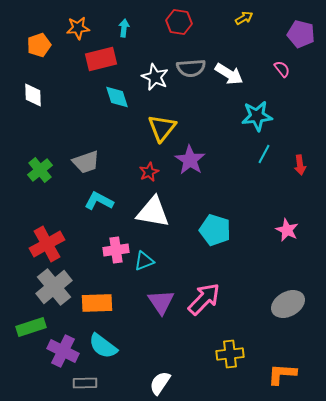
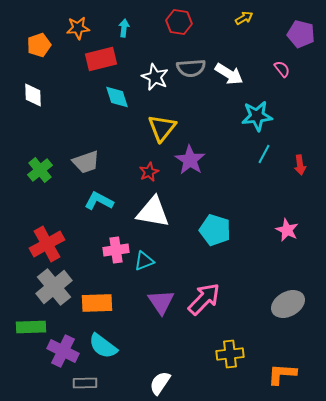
green rectangle: rotated 16 degrees clockwise
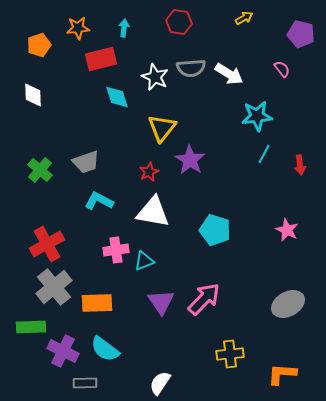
green cross: rotated 10 degrees counterclockwise
cyan semicircle: moved 2 px right, 3 px down
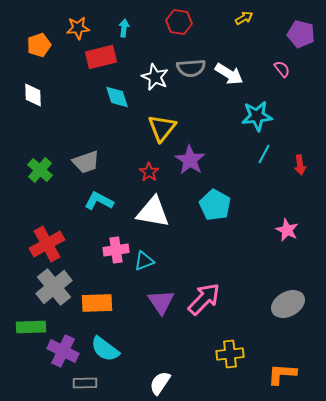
red rectangle: moved 2 px up
red star: rotated 12 degrees counterclockwise
cyan pentagon: moved 25 px up; rotated 12 degrees clockwise
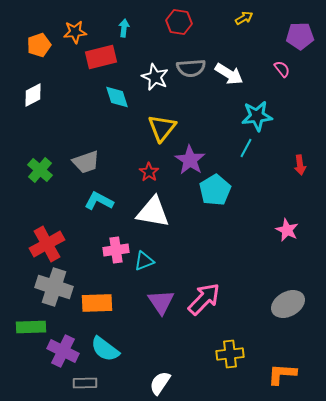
orange star: moved 3 px left, 4 px down
purple pentagon: moved 1 px left, 2 px down; rotated 16 degrees counterclockwise
white diamond: rotated 65 degrees clockwise
cyan line: moved 18 px left, 6 px up
cyan pentagon: moved 15 px up; rotated 12 degrees clockwise
gray cross: rotated 33 degrees counterclockwise
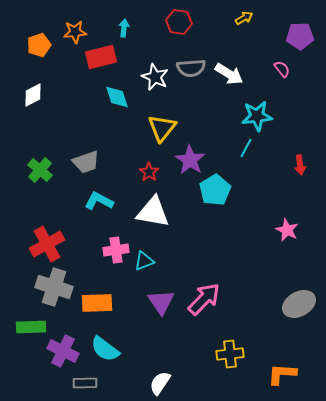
gray ellipse: moved 11 px right
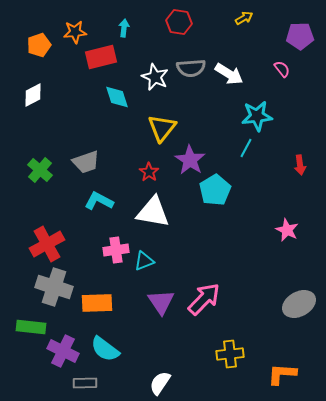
green rectangle: rotated 8 degrees clockwise
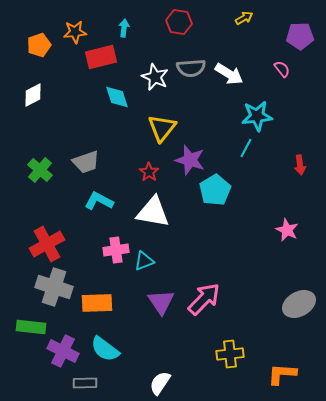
purple star: rotated 16 degrees counterclockwise
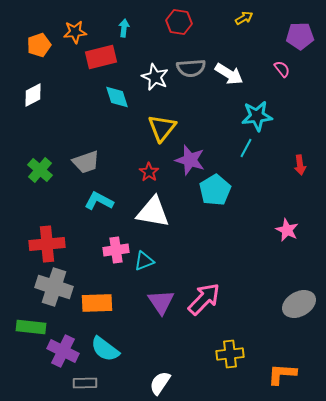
red cross: rotated 24 degrees clockwise
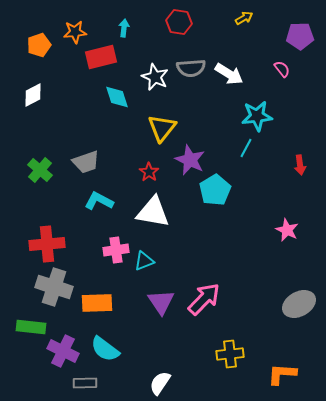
purple star: rotated 8 degrees clockwise
